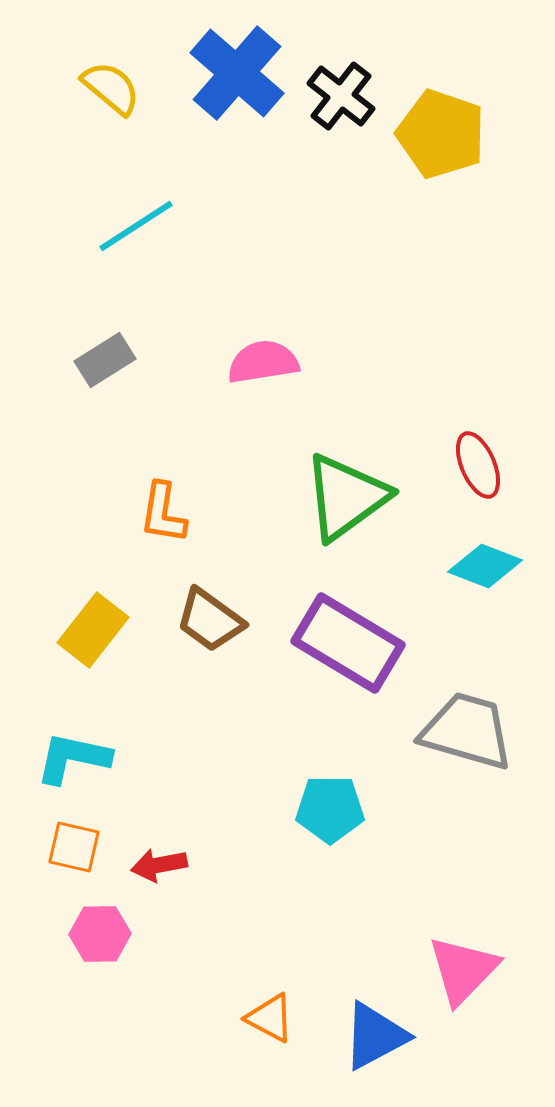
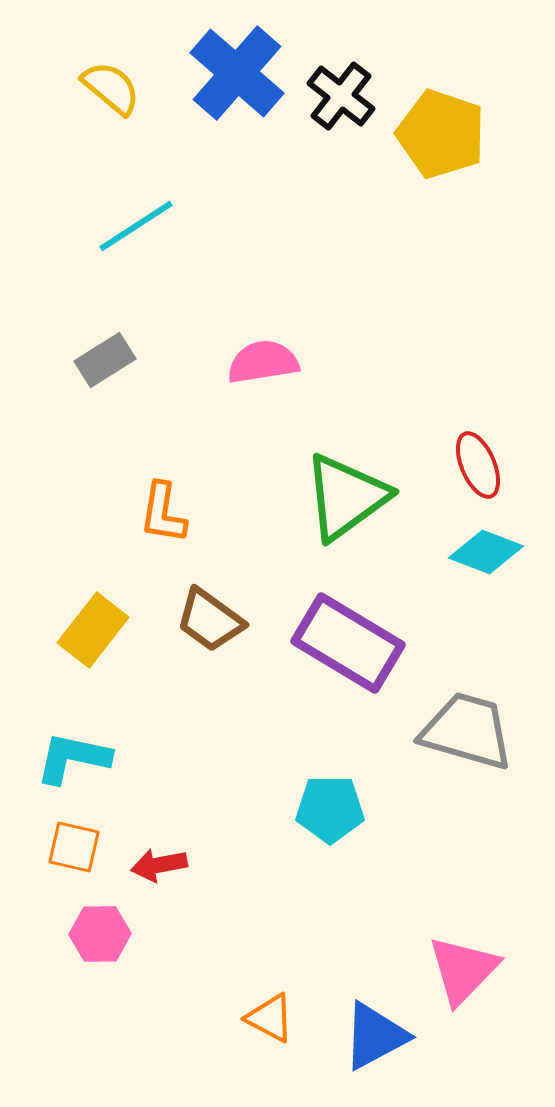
cyan diamond: moved 1 px right, 14 px up
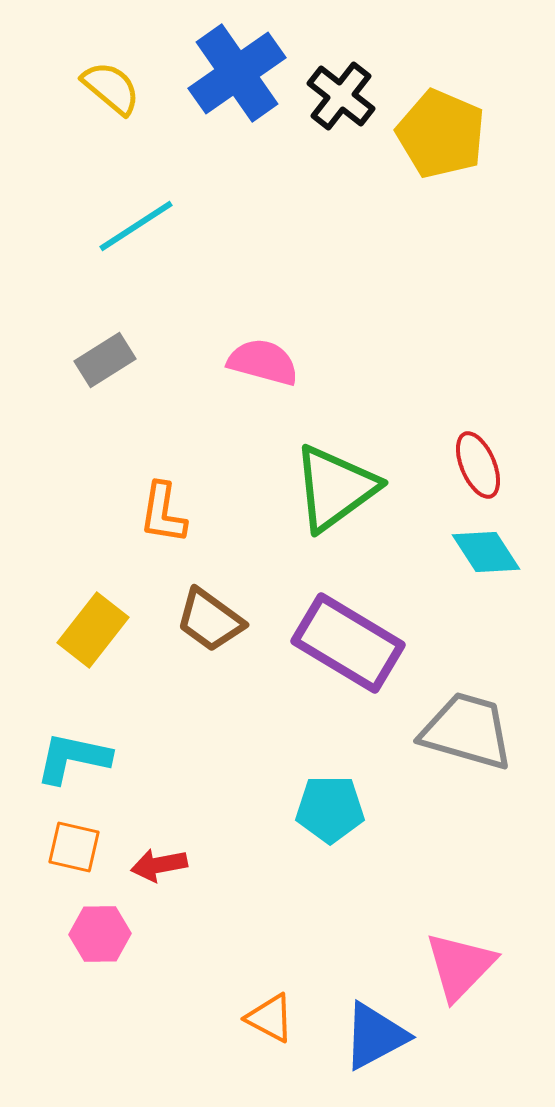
blue cross: rotated 14 degrees clockwise
yellow pentagon: rotated 4 degrees clockwise
pink semicircle: rotated 24 degrees clockwise
green triangle: moved 11 px left, 9 px up
cyan diamond: rotated 36 degrees clockwise
pink triangle: moved 3 px left, 4 px up
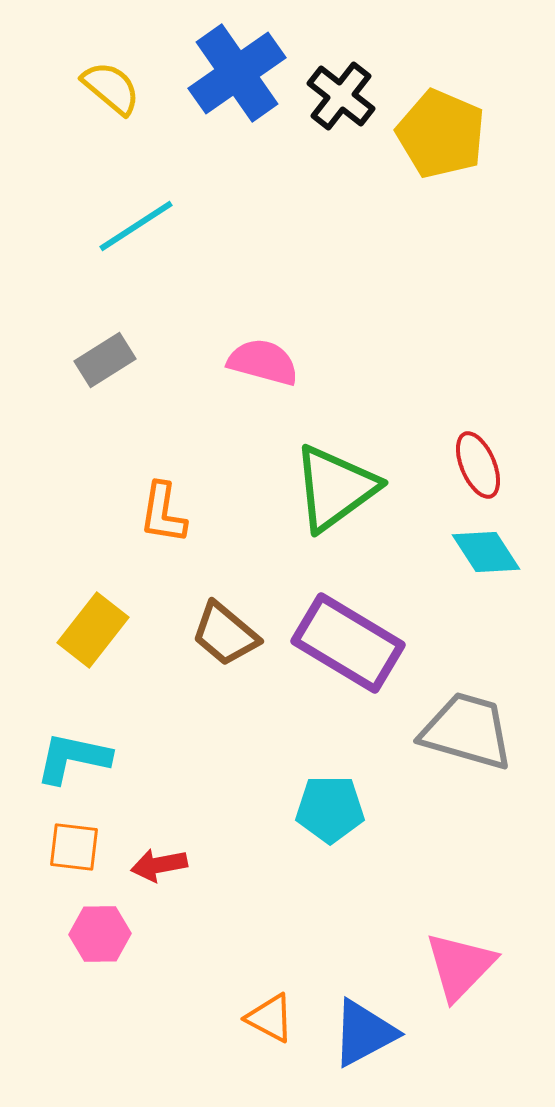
brown trapezoid: moved 15 px right, 14 px down; rotated 4 degrees clockwise
orange square: rotated 6 degrees counterclockwise
blue triangle: moved 11 px left, 3 px up
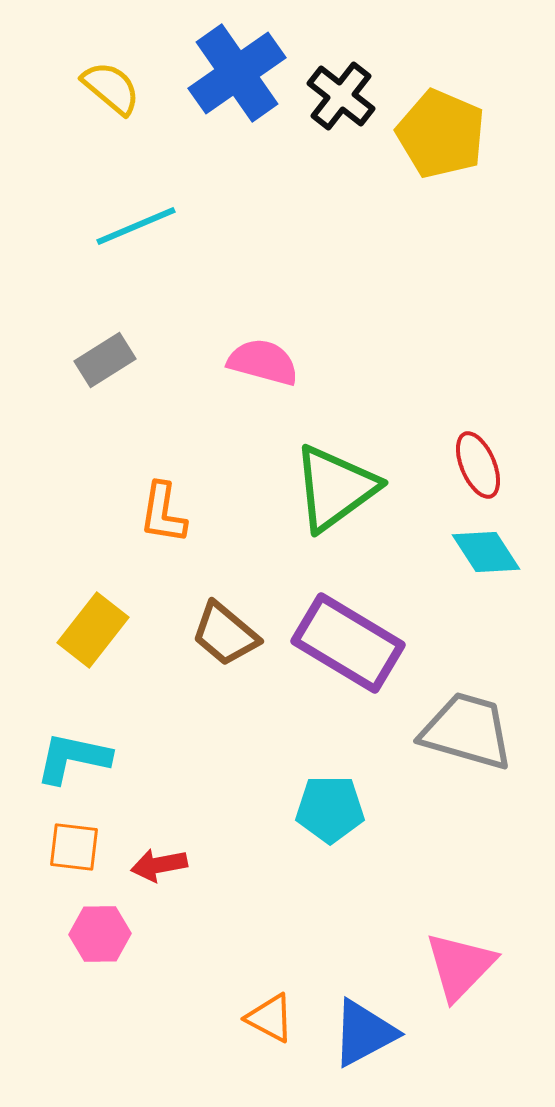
cyan line: rotated 10 degrees clockwise
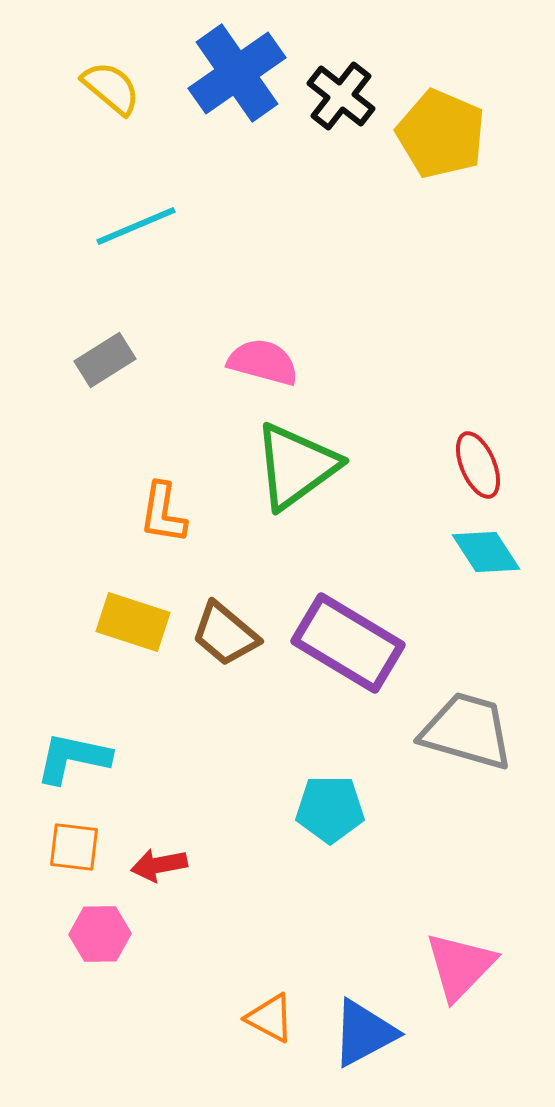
green triangle: moved 39 px left, 22 px up
yellow rectangle: moved 40 px right, 8 px up; rotated 70 degrees clockwise
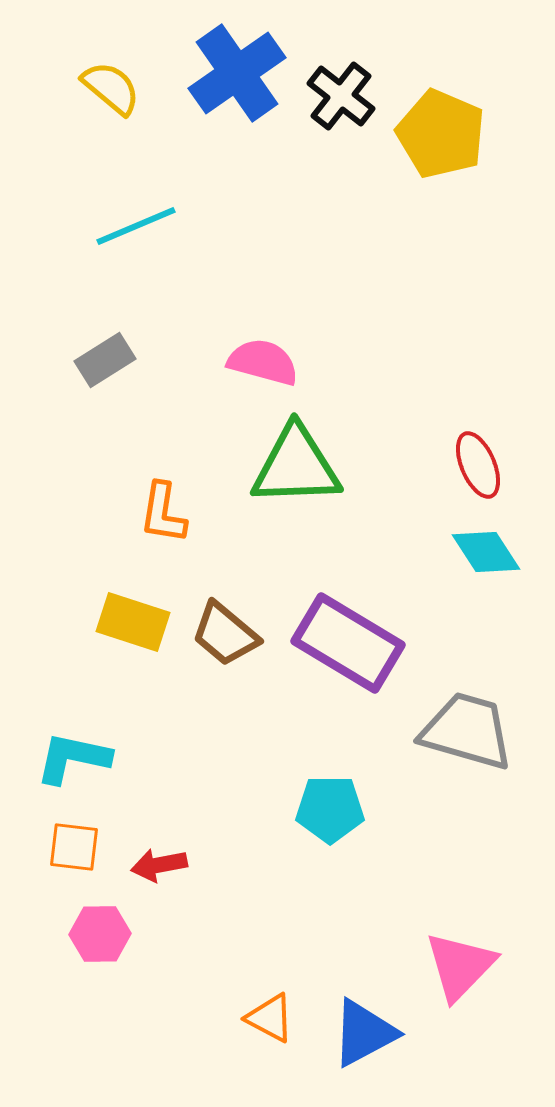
green triangle: rotated 34 degrees clockwise
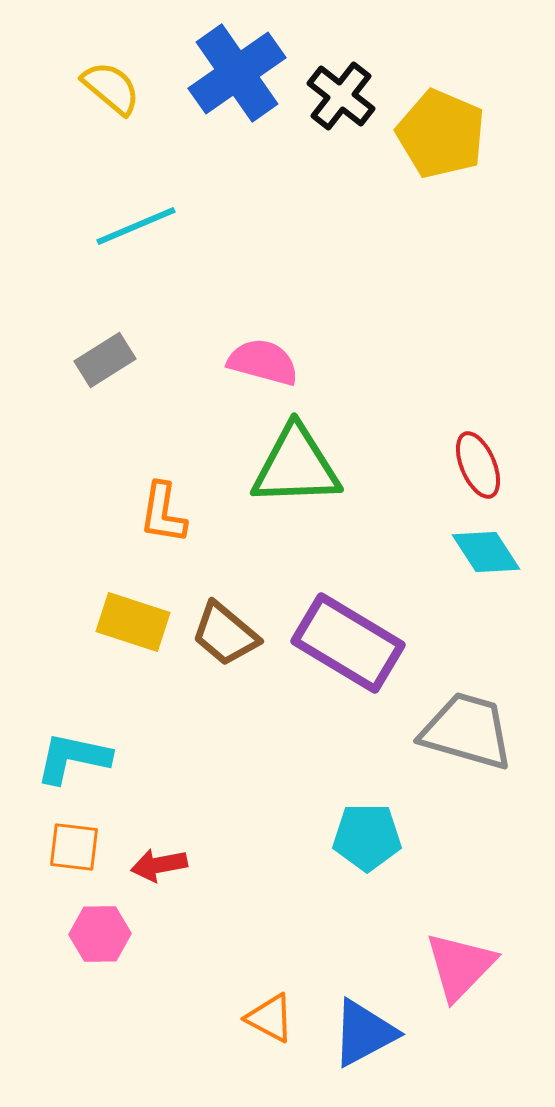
cyan pentagon: moved 37 px right, 28 px down
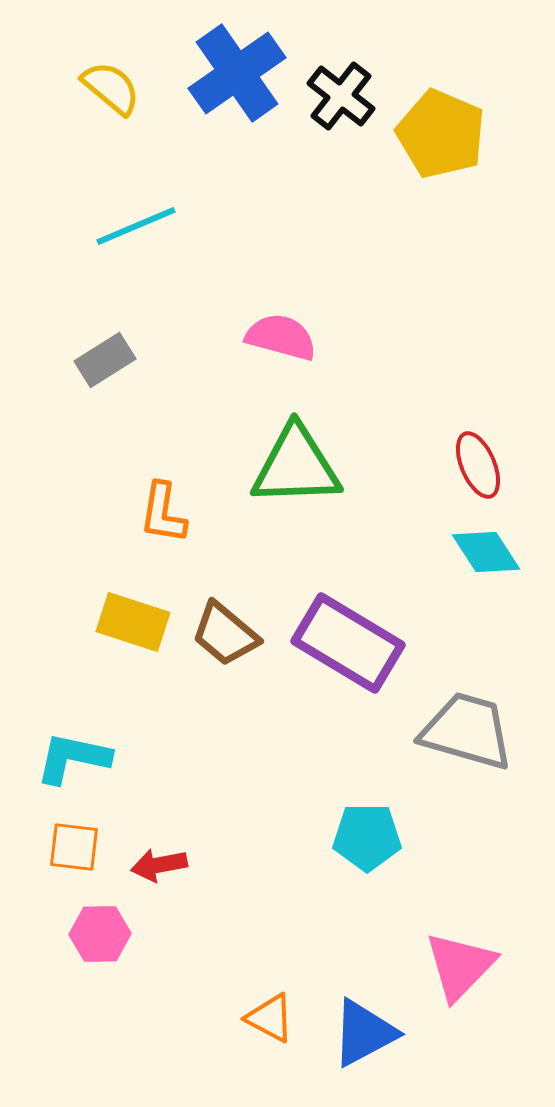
pink semicircle: moved 18 px right, 25 px up
